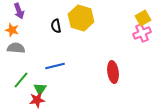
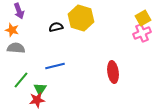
black semicircle: moved 1 px down; rotated 88 degrees clockwise
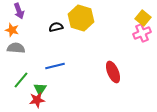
yellow square: rotated 21 degrees counterclockwise
red ellipse: rotated 15 degrees counterclockwise
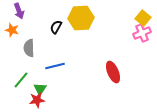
yellow hexagon: rotated 20 degrees counterclockwise
black semicircle: rotated 48 degrees counterclockwise
gray semicircle: moved 13 px right; rotated 96 degrees counterclockwise
